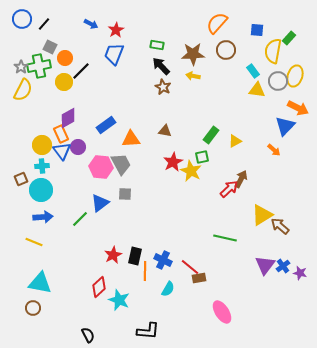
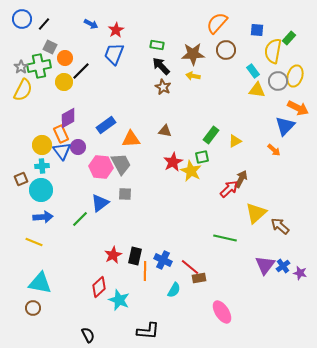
yellow triangle at (262, 215): moved 6 px left, 2 px up; rotated 10 degrees counterclockwise
cyan semicircle at (168, 289): moved 6 px right, 1 px down
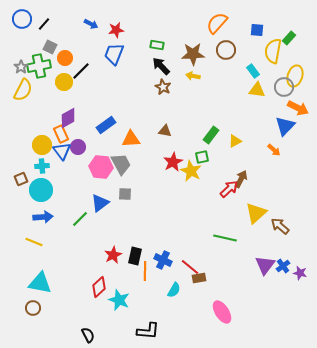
red star at (116, 30): rotated 21 degrees clockwise
gray circle at (278, 81): moved 6 px right, 6 px down
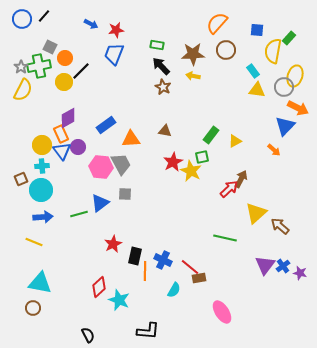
black line at (44, 24): moved 8 px up
green line at (80, 219): moved 1 px left, 5 px up; rotated 30 degrees clockwise
red star at (113, 255): moved 11 px up
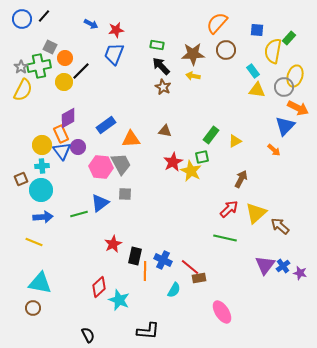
red arrow at (229, 189): moved 20 px down
